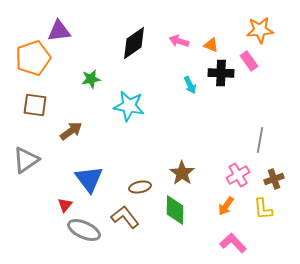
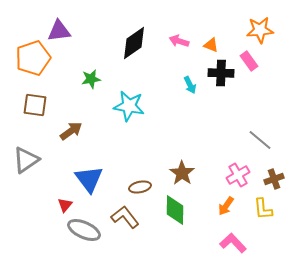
gray line: rotated 60 degrees counterclockwise
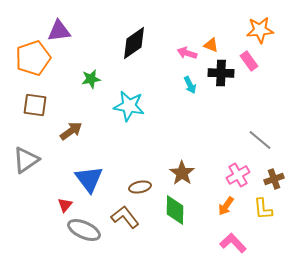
pink arrow: moved 8 px right, 12 px down
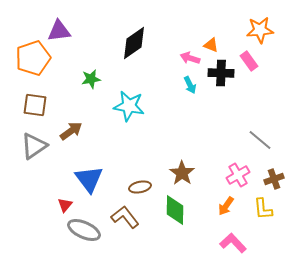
pink arrow: moved 3 px right, 5 px down
gray triangle: moved 8 px right, 14 px up
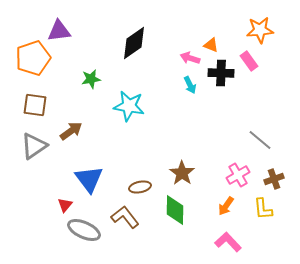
pink L-shape: moved 5 px left, 1 px up
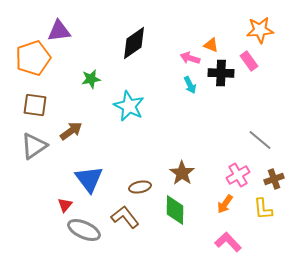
cyan star: rotated 16 degrees clockwise
orange arrow: moved 1 px left, 2 px up
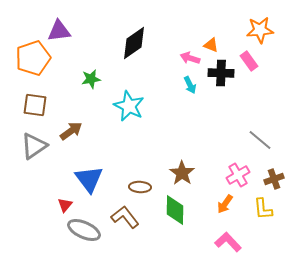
brown ellipse: rotated 15 degrees clockwise
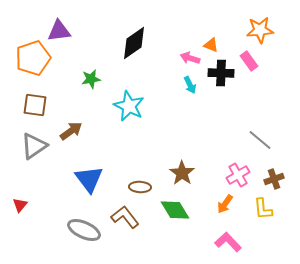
red triangle: moved 45 px left
green diamond: rotated 32 degrees counterclockwise
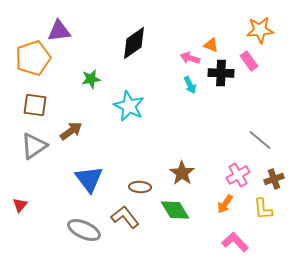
pink L-shape: moved 7 px right
